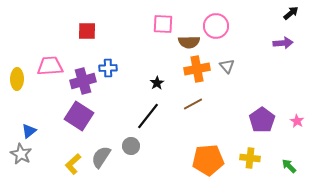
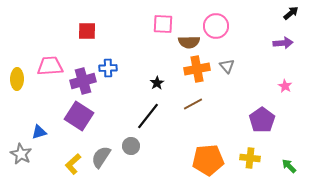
pink star: moved 12 px left, 35 px up
blue triangle: moved 10 px right, 1 px down; rotated 21 degrees clockwise
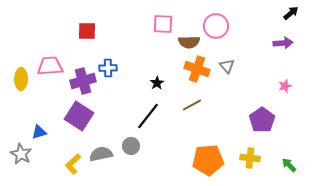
orange cross: rotated 30 degrees clockwise
yellow ellipse: moved 4 px right
pink star: rotated 24 degrees clockwise
brown line: moved 1 px left, 1 px down
gray semicircle: moved 3 px up; rotated 45 degrees clockwise
green arrow: moved 1 px up
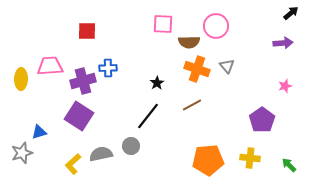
gray star: moved 1 px right, 1 px up; rotated 25 degrees clockwise
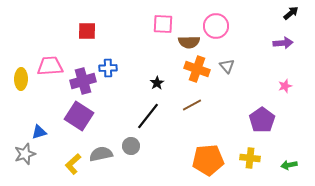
gray star: moved 3 px right, 1 px down
green arrow: rotated 56 degrees counterclockwise
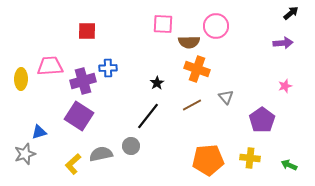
gray triangle: moved 1 px left, 31 px down
green arrow: rotated 35 degrees clockwise
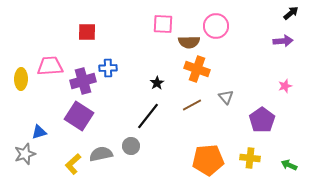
red square: moved 1 px down
purple arrow: moved 2 px up
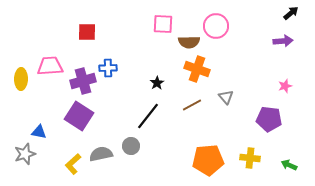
purple pentagon: moved 7 px right, 1 px up; rotated 30 degrees counterclockwise
blue triangle: rotated 28 degrees clockwise
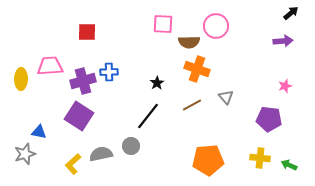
blue cross: moved 1 px right, 4 px down
yellow cross: moved 10 px right
